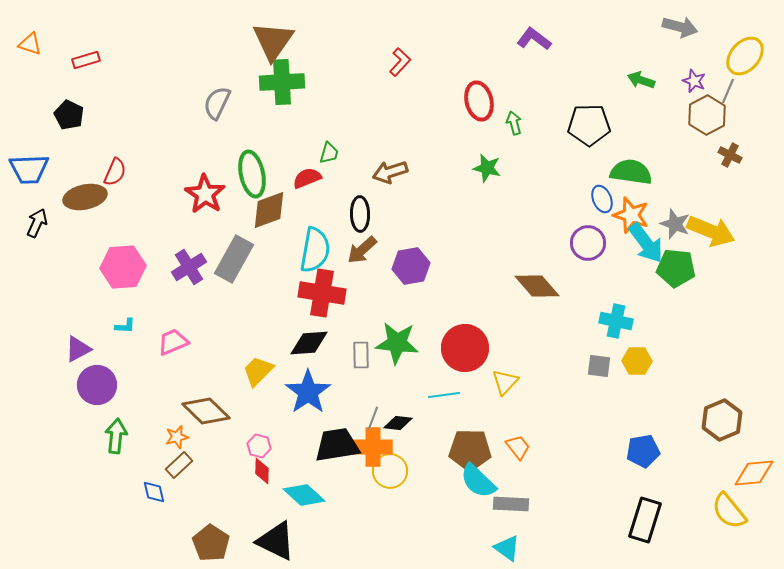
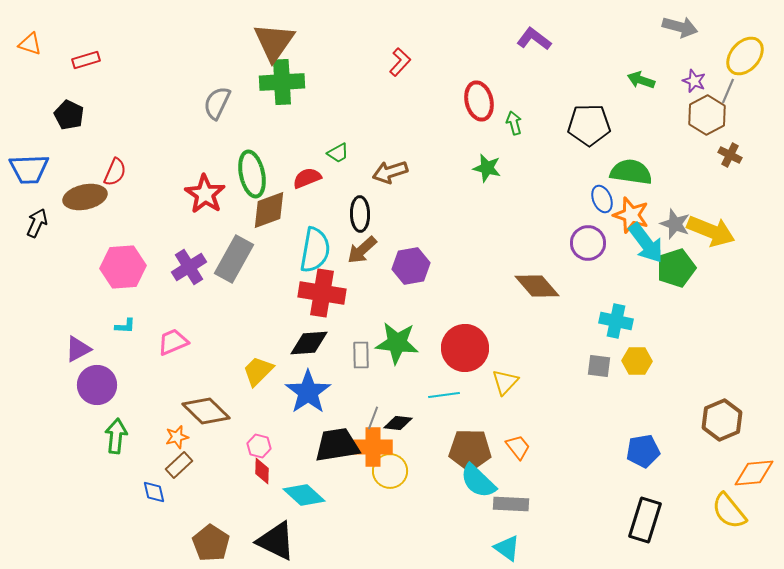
brown triangle at (273, 41): moved 1 px right, 1 px down
green trapezoid at (329, 153): moved 9 px right; rotated 45 degrees clockwise
green pentagon at (676, 268): rotated 24 degrees counterclockwise
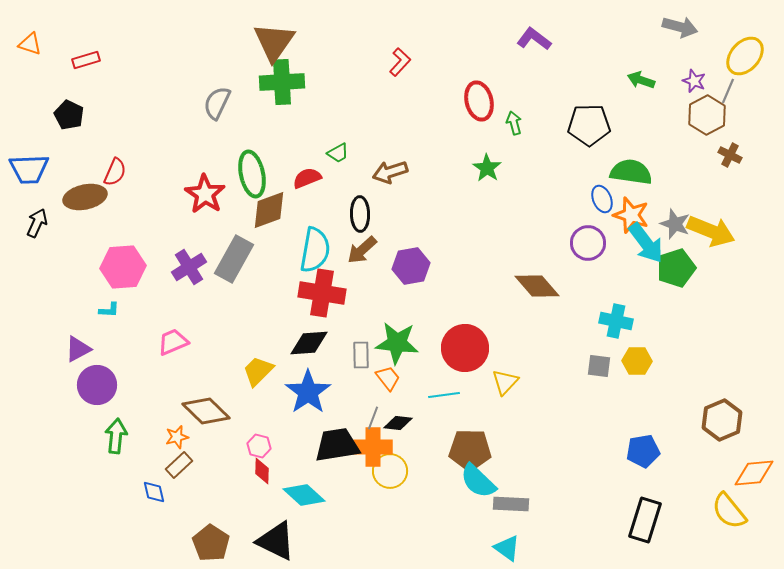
green star at (487, 168): rotated 20 degrees clockwise
cyan L-shape at (125, 326): moved 16 px left, 16 px up
orange trapezoid at (518, 447): moved 130 px left, 69 px up
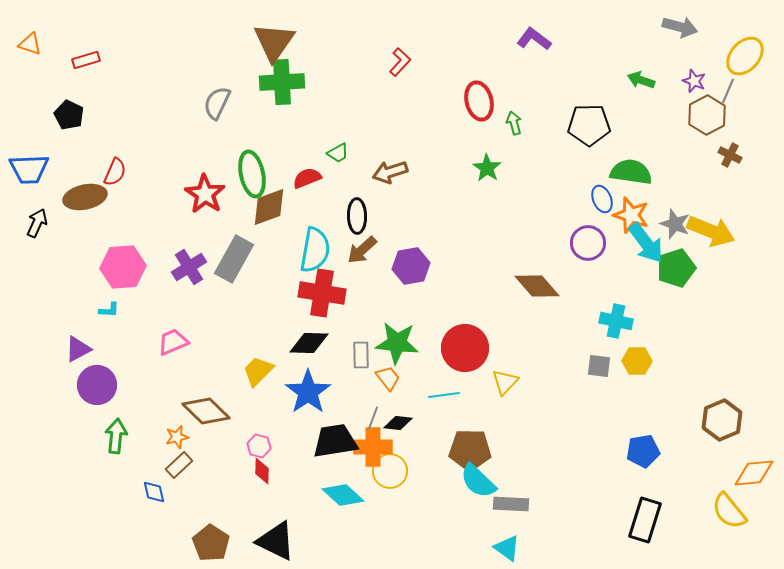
brown diamond at (269, 210): moved 3 px up
black ellipse at (360, 214): moved 3 px left, 2 px down
black diamond at (309, 343): rotated 6 degrees clockwise
black trapezoid at (337, 445): moved 2 px left, 4 px up
cyan diamond at (304, 495): moved 39 px right
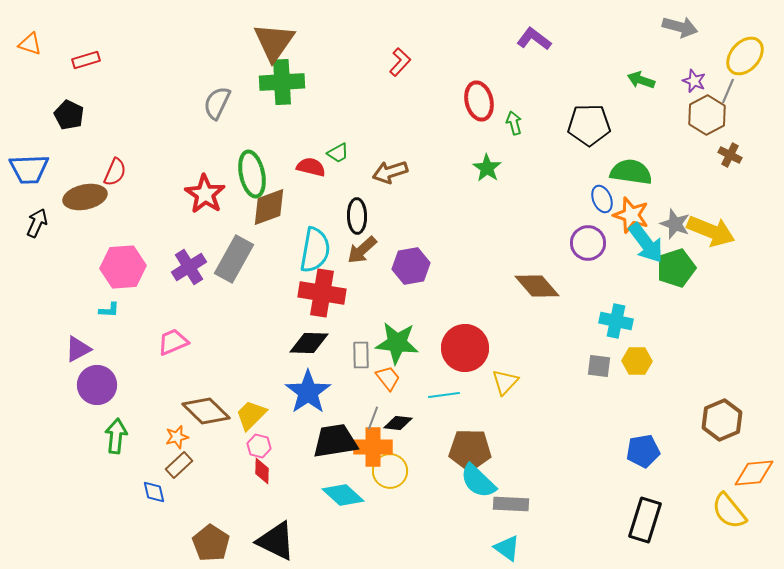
red semicircle at (307, 178): moved 4 px right, 11 px up; rotated 36 degrees clockwise
yellow trapezoid at (258, 371): moved 7 px left, 44 px down
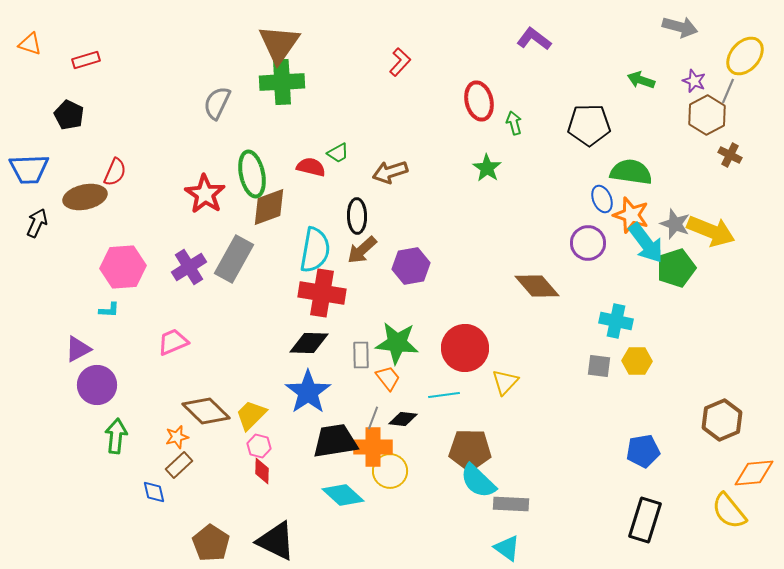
brown triangle at (274, 42): moved 5 px right, 2 px down
black diamond at (398, 423): moved 5 px right, 4 px up
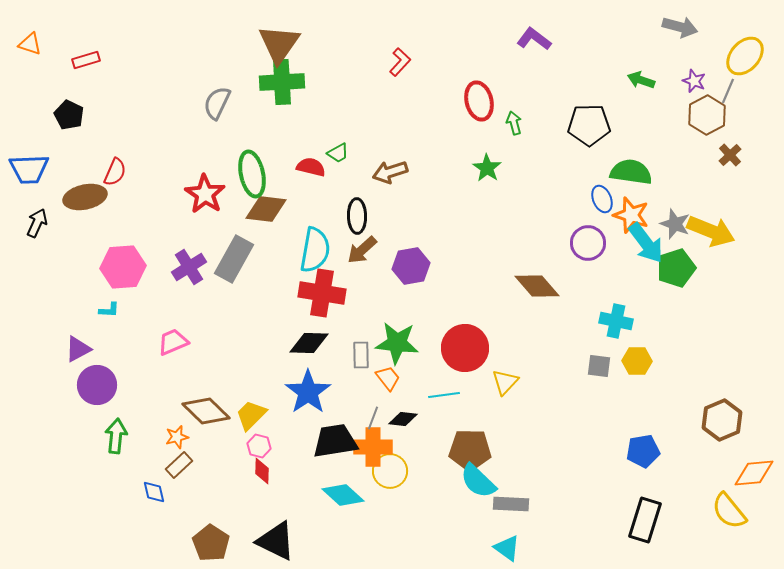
brown cross at (730, 155): rotated 20 degrees clockwise
brown diamond at (269, 207): moved 3 px left, 2 px down; rotated 27 degrees clockwise
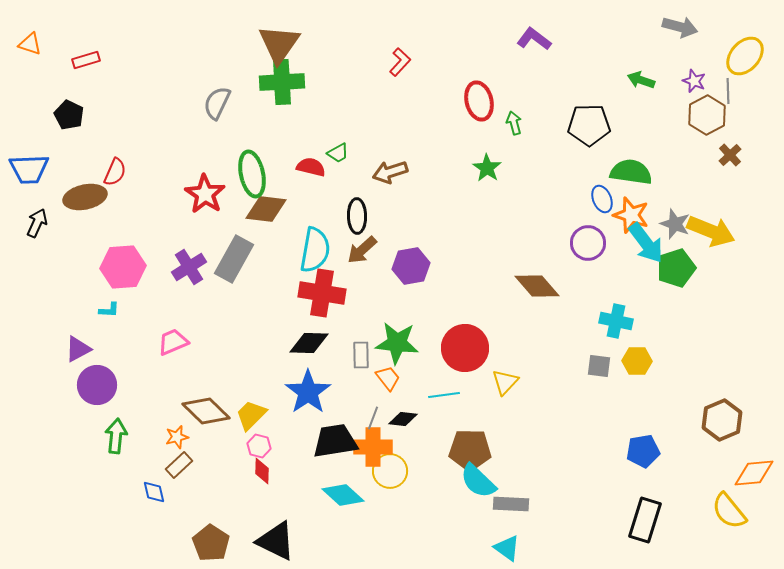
gray line at (728, 91): rotated 25 degrees counterclockwise
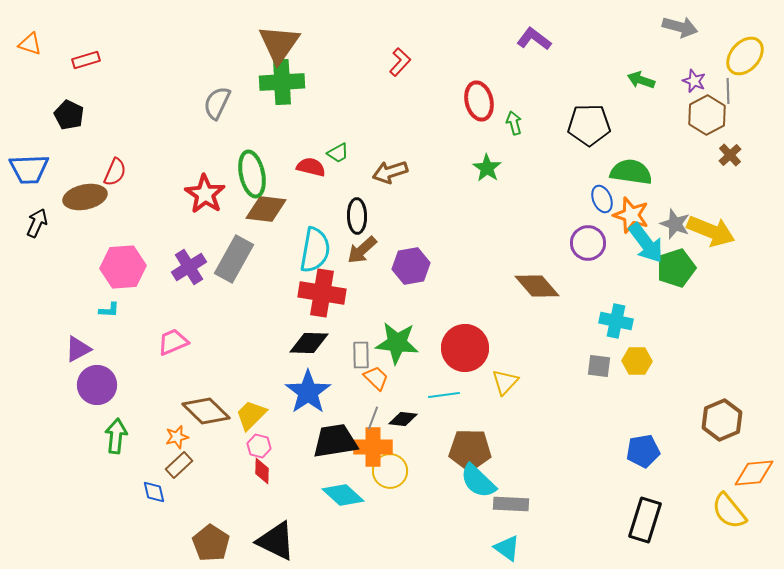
orange trapezoid at (388, 378): moved 12 px left; rotated 8 degrees counterclockwise
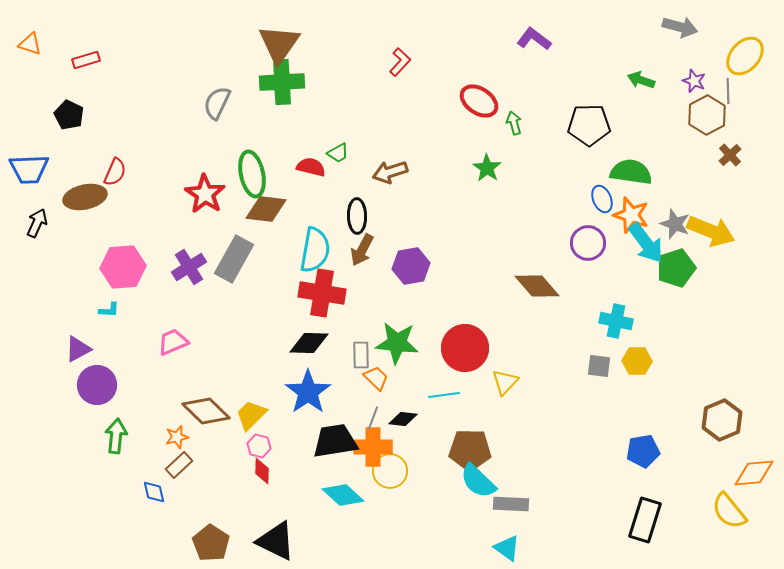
red ellipse at (479, 101): rotated 42 degrees counterclockwise
brown arrow at (362, 250): rotated 20 degrees counterclockwise
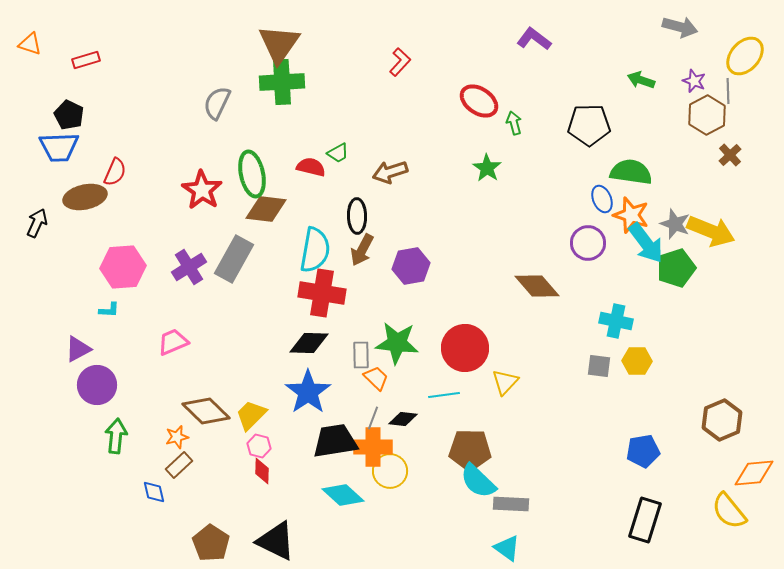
blue trapezoid at (29, 169): moved 30 px right, 22 px up
red star at (205, 194): moved 3 px left, 4 px up
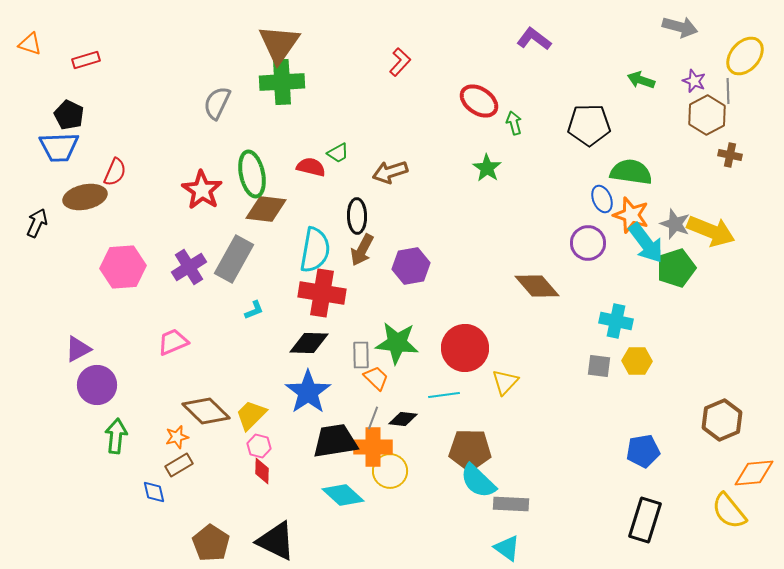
brown cross at (730, 155): rotated 35 degrees counterclockwise
cyan L-shape at (109, 310): moved 145 px right; rotated 25 degrees counterclockwise
brown rectangle at (179, 465): rotated 12 degrees clockwise
